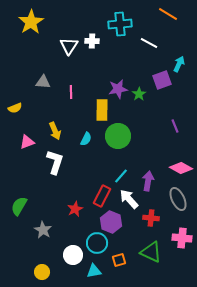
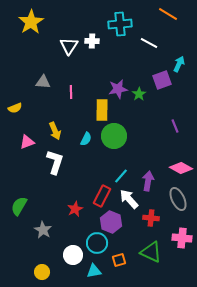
green circle: moved 4 px left
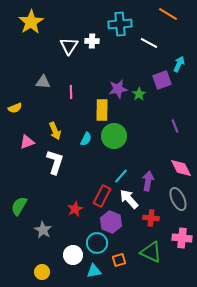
pink diamond: rotated 35 degrees clockwise
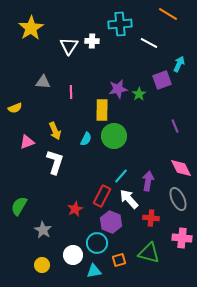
yellow star: moved 6 px down
green triangle: moved 2 px left, 1 px down; rotated 10 degrees counterclockwise
yellow circle: moved 7 px up
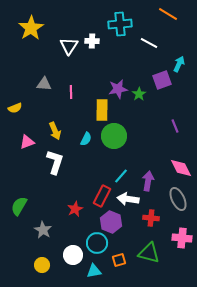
gray triangle: moved 1 px right, 2 px down
white arrow: moved 1 px left; rotated 40 degrees counterclockwise
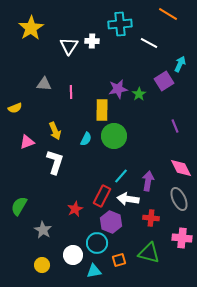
cyan arrow: moved 1 px right
purple square: moved 2 px right, 1 px down; rotated 12 degrees counterclockwise
gray ellipse: moved 1 px right
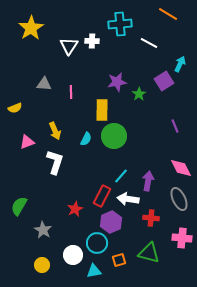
purple star: moved 1 px left, 7 px up
purple hexagon: rotated 15 degrees clockwise
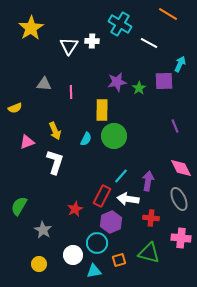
cyan cross: rotated 35 degrees clockwise
purple square: rotated 30 degrees clockwise
green star: moved 6 px up
pink cross: moved 1 px left
yellow circle: moved 3 px left, 1 px up
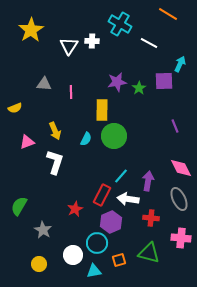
yellow star: moved 2 px down
red rectangle: moved 1 px up
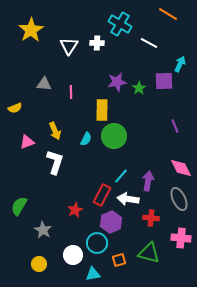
white cross: moved 5 px right, 2 px down
red star: moved 1 px down
cyan triangle: moved 1 px left, 3 px down
